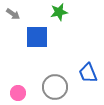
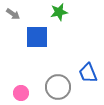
gray circle: moved 3 px right
pink circle: moved 3 px right
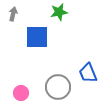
gray arrow: rotated 112 degrees counterclockwise
